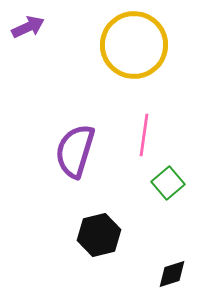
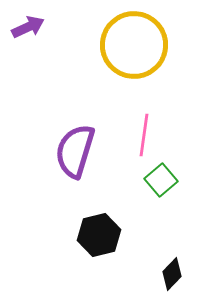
green square: moved 7 px left, 3 px up
black diamond: rotated 28 degrees counterclockwise
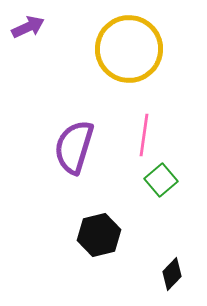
yellow circle: moved 5 px left, 4 px down
purple semicircle: moved 1 px left, 4 px up
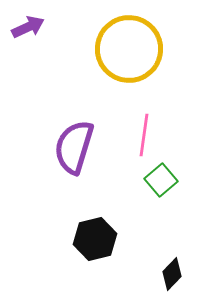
black hexagon: moved 4 px left, 4 px down
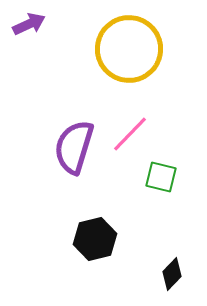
purple arrow: moved 1 px right, 3 px up
pink line: moved 14 px left, 1 px up; rotated 36 degrees clockwise
green square: moved 3 px up; rotated 36 degrees counterclockwise
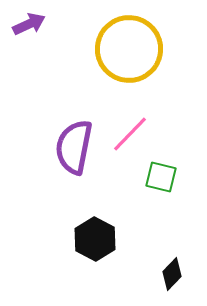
purple semicircle: rotated 6 degrees counterclockwise
black hexagon: rotated 18 degrees counterclockwise
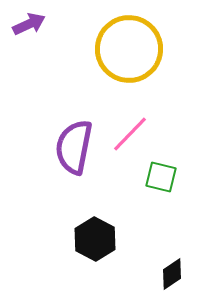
black diamond: rotated 12 degrees clockwise
